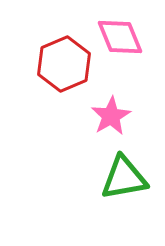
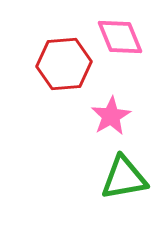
red hexagon: rotated 18 degrees clockwise
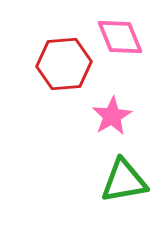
pink star: moved 1 px right
green triangle: moved 3 px down
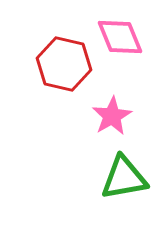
red hexagon: rotated 18 degrees clockwise
green triangle: moved 3 px up
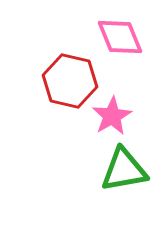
red hexagon: moved 6 px right, 17 px down
green triangle: moved 8 px up
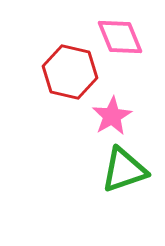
red hexagon: moved 9 px up
green triangle: rotated 9 degrees counterclockwise
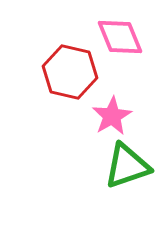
green triangle: moved 3 px right, 4 px up
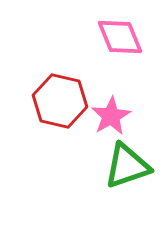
red hexagon: moved 10 px left, 29 px down
pink star: moved 1 px left
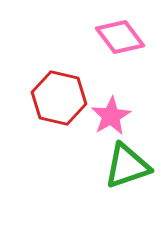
pink diamond: rotated 15 degrees counterclockwise
red hexagon: moved 1 px left, 3 px up
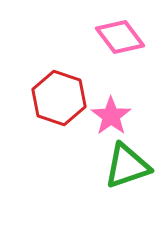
red hexagon: rotated 6 degrees clockwise
pink star: rotated 6 degrees counterclockwise
